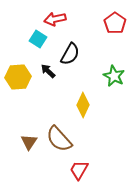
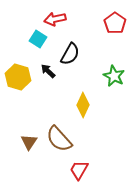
yellow hexagon: rotated 20 degrees clockwise
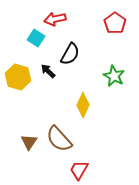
cyan square: moved 2 px left, 1 px up
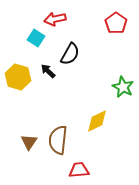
red pentagon: moved 1 px right
green star: moved 9 px right, 11 px down
yellow diamond: moved 14 px right, 16 px down; rotated 40 degrees clockwise
brown semicircle: moved 1 px left, 1 px down; rotated 48 degrees clockwise
red trapezoid: rotated 55 degrees clockwise
